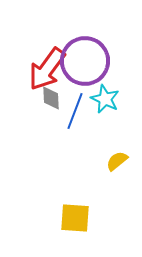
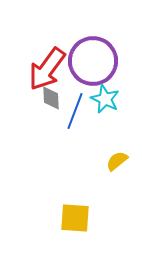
purple circle: moved 8 px right
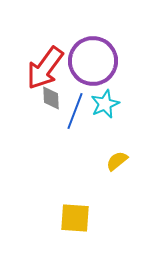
red arrow: moved 2 px left, 1 px up
cyan star: moved 5 px down; rotated 24 degrees clockwise
